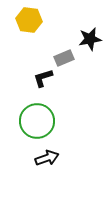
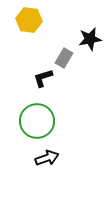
gray rectangle: rotated 36 degrees counterclockwise
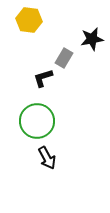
black star: moved 2 px right
black arrow: rotated 80 degrees clockwise
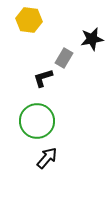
black arrow: rotated 110 degrees counterclockwise
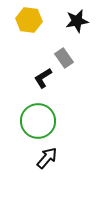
black star: moved 15 px left, 18 px up
gray rectangle: rotated 66 degrees counterclockwise
black L-shape: rotated 15 degrees counterclockwise
green circle: moved 1 px right
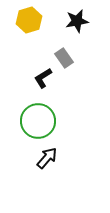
yellow hexagon: rotated 25 degrees counterclockwise
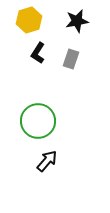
gray rectangle: moved 7 px right, 1 px down; rotated 54 degrees clockwise
black L-shape: moved 5 px left, 25 px up; rotated 25 degrees counterclockwise
black arrow: moved 3 px down
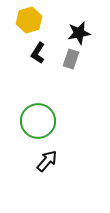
black star: moved 2 px right, 12 px down
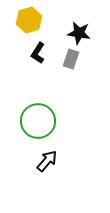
black star: rotated 20 degrees clockwise
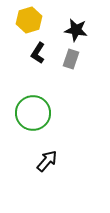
black star: moved 3 px left, 3 px up
green circle: moved 5 px left, 8 px up
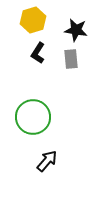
yellow hexagon: moved 4 px right
gray rectangle: rotated 24 degrees counterclockwise
green circle: moved 4 px down
